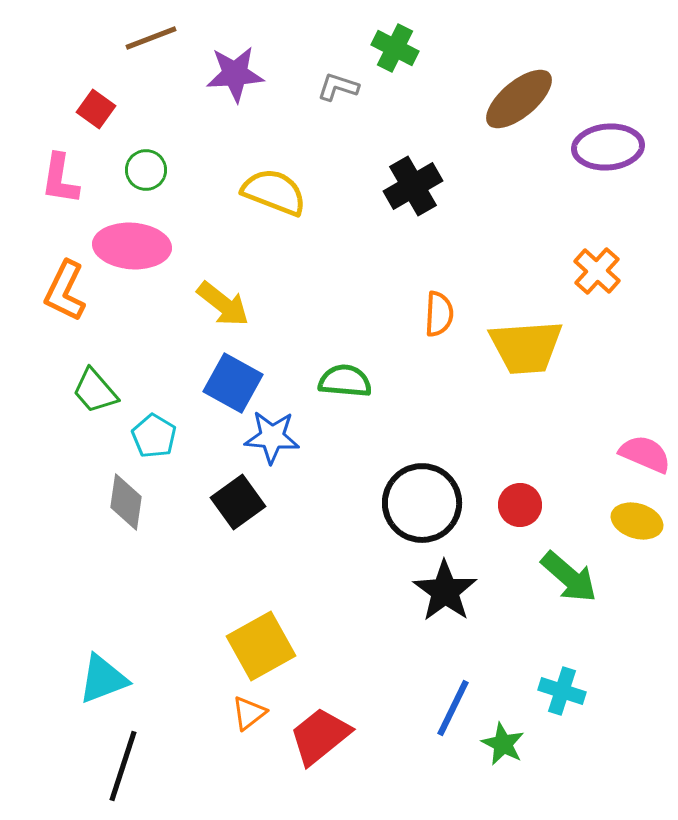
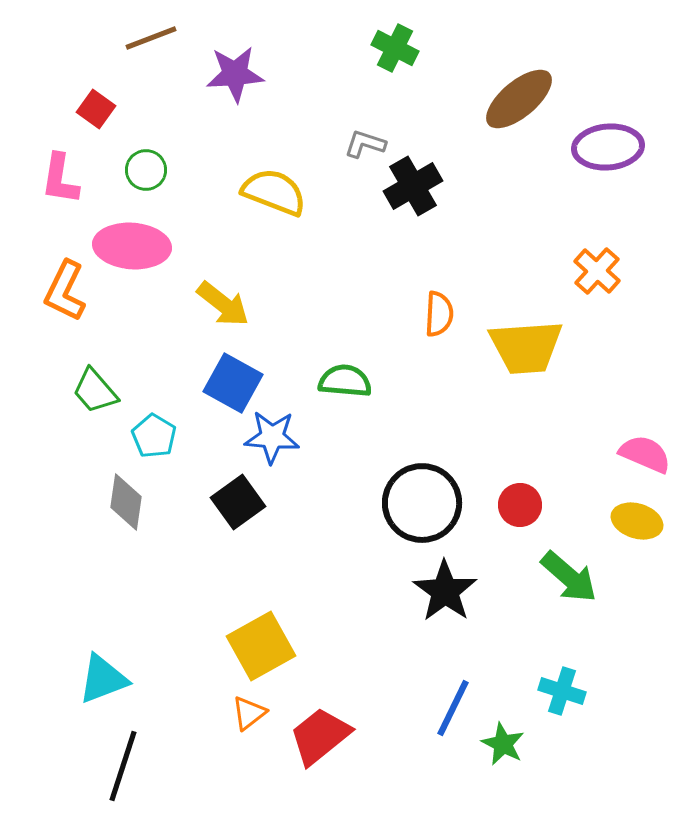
gray L-shape: moved 27 px right, 57 px down
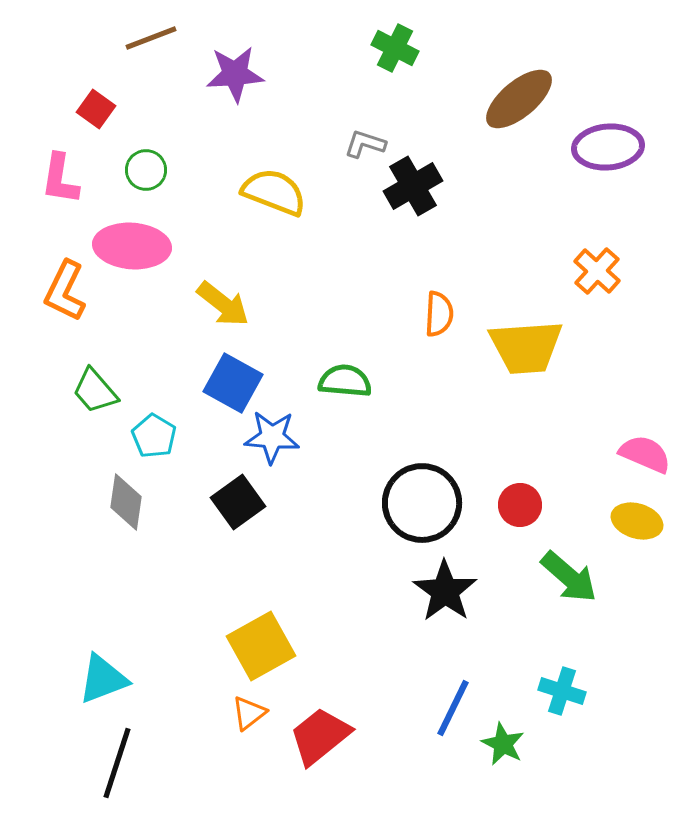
black line: moved 6 px left, 3 px up
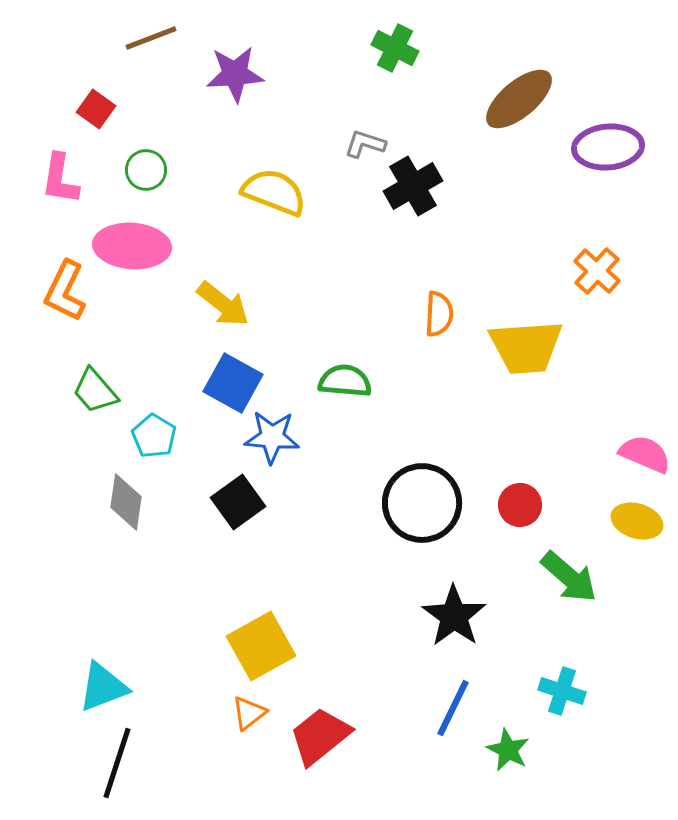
black star: moved 9 px right, 25 px down
cyan triangle: moved 8 px down
green star: moved 5 px right, 6 px down
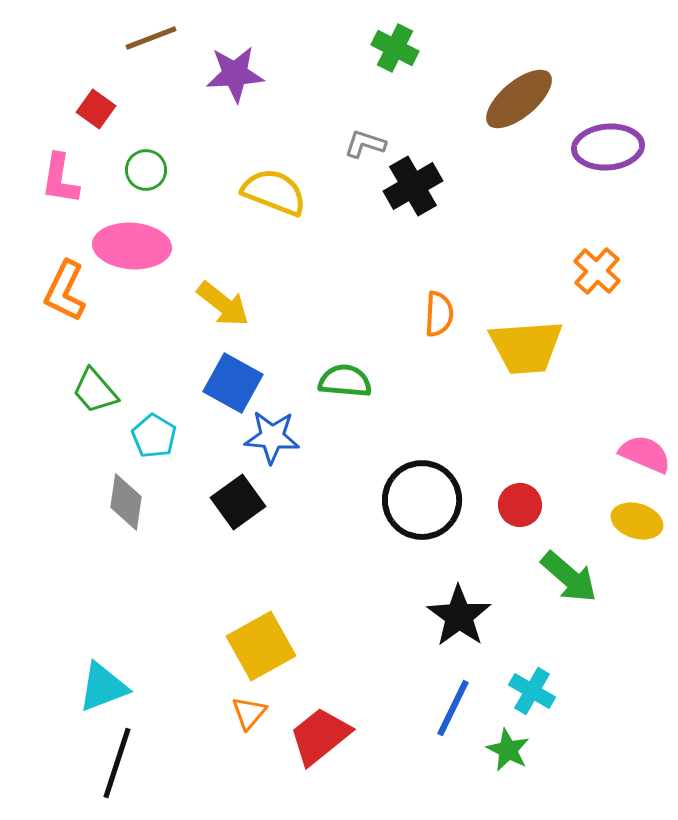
black circle: moved 3 px up
black star: moved 5 px right
cyan cross: moved 30 px left; rotated 12 degrees clockwise
orange triangle: rotated 12 degrees counterclockwise
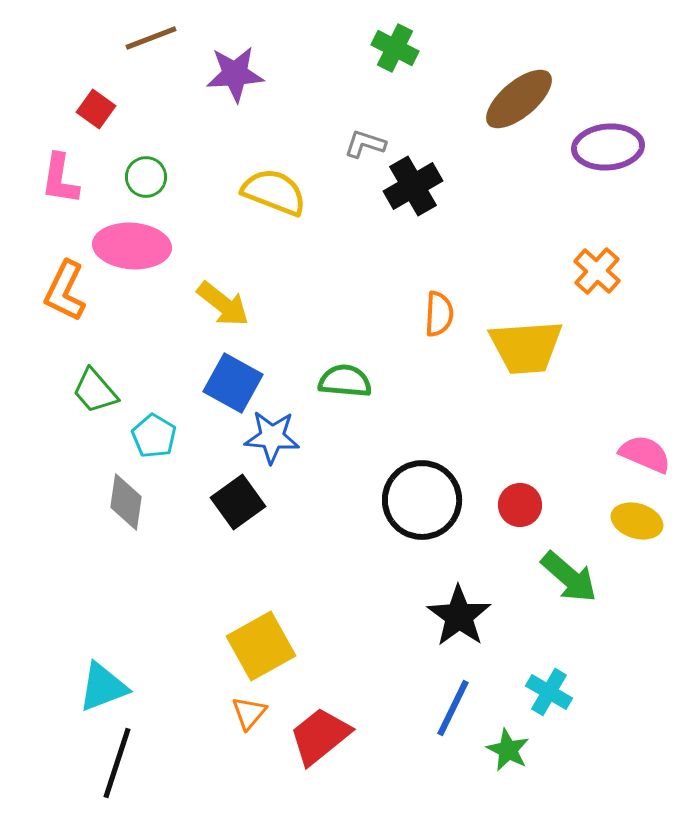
green circle: moved 7 px down
cyan cross: moved 17 px right, 1 px down
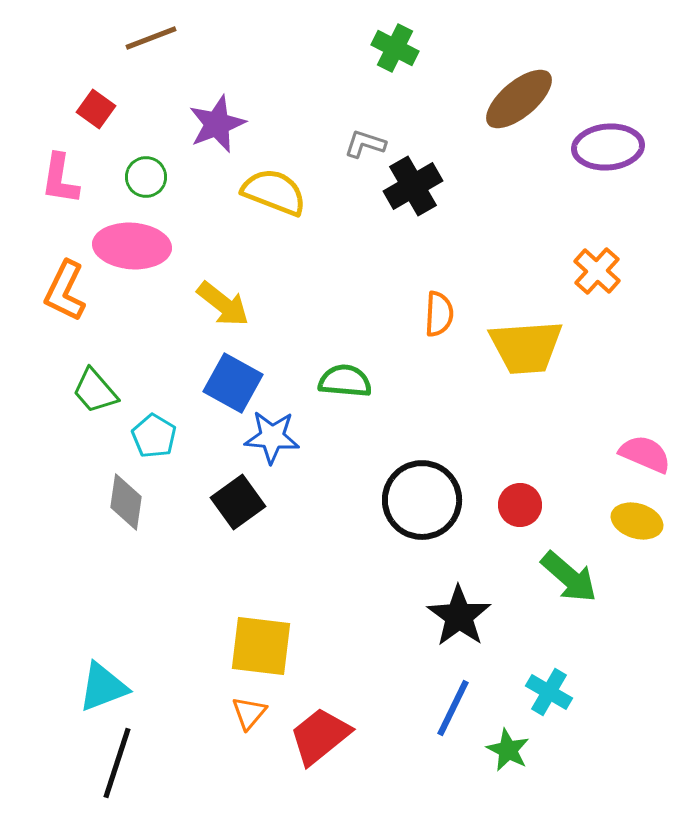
purple star: moved 18 px left, 50 px down; rotated 18 degrees counterclockwise
yellow square: rotated 36 degrees clockwise
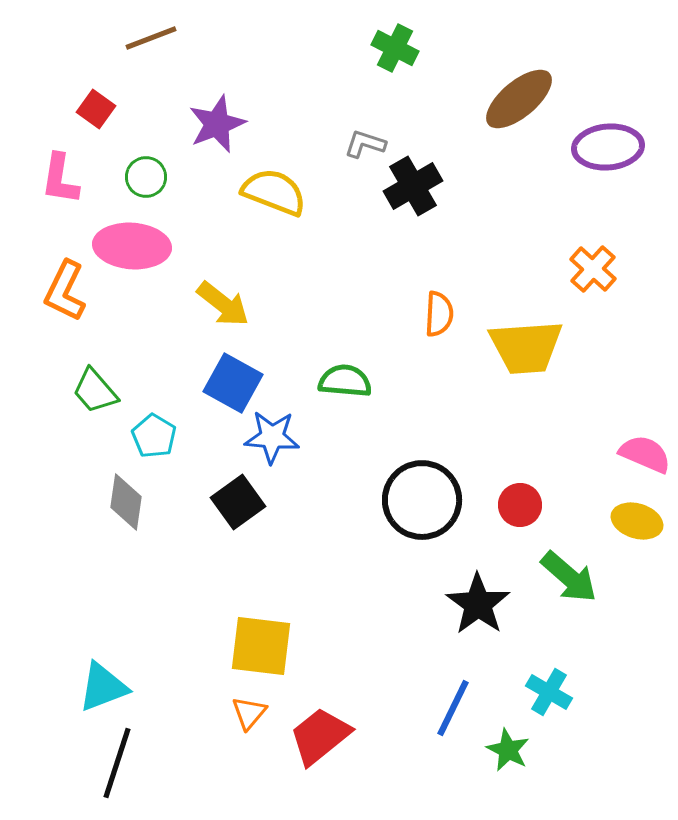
orange cross: moved 4 px left, 2 px up
black star: moved 19 px right, 12 px up
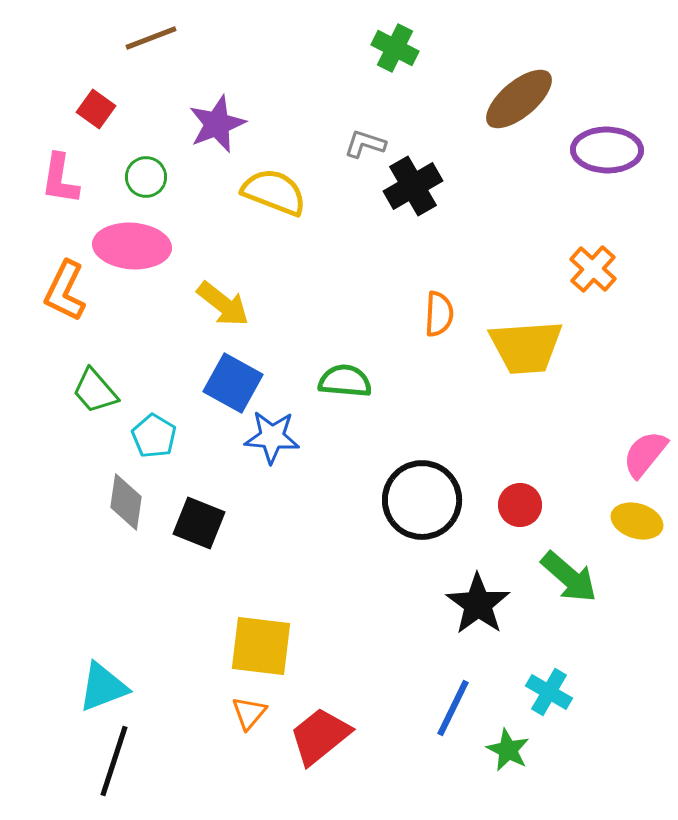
purple ellipse: moved 1 px left, 3 px down; rotated 6 degrees clockwise
pink semicircle: rotated 74 degrees counterclockwise
black square: moved 39 px left, 21 px down; rotated 32 degrees counterclockwise
black line: moved 3 px left, 2 px up
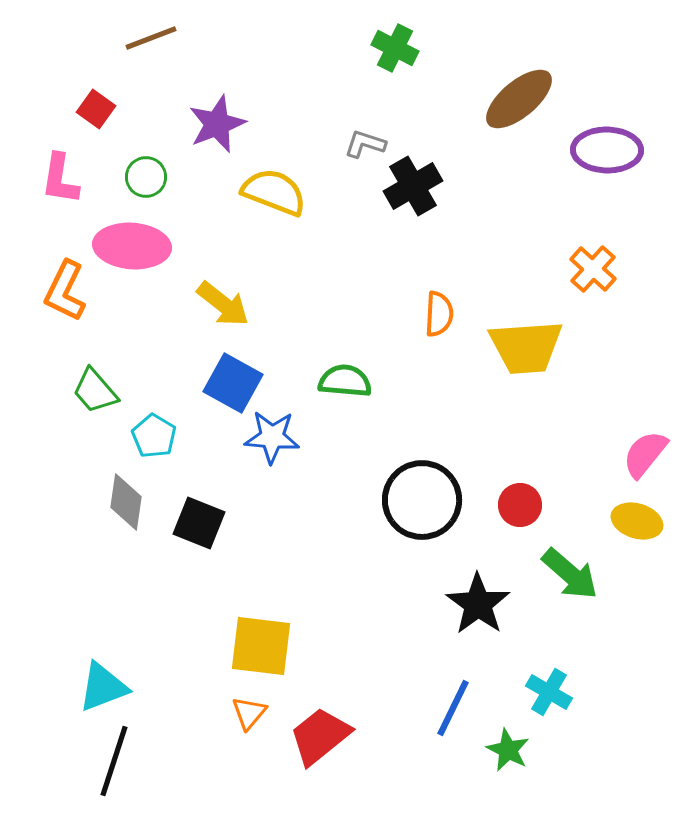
green arrow: moved 1 px right, 3 px up
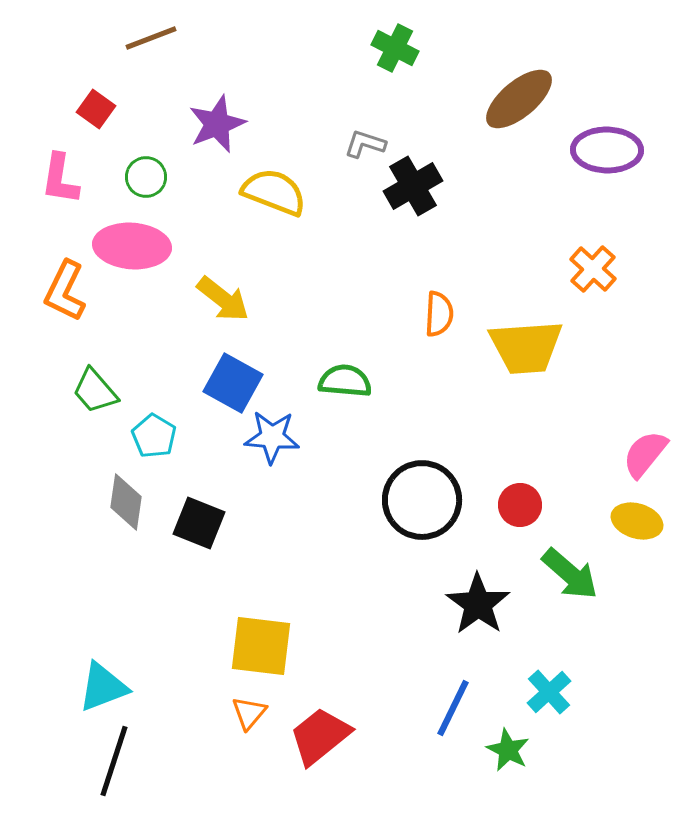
yellow arrow: moved 5 px up
cyan cross: rotated 18 degrees clockwise
